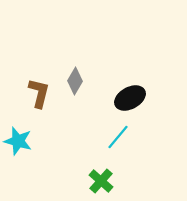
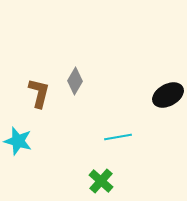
black ellipse: moved 38 px right, 3 px up
cyan line: rotated 40 degrees clockwise
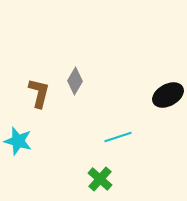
cyan line: rotated 8 degrees counterclockwise
green cross: moved 1 px left, 2 px up
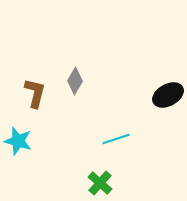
brown L-shape: moved 4 px left
cyan line: moved 2 px left, 2 px down
green cross: moved 4 px down
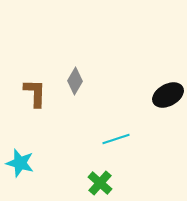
brown L-shape: rotated 12 degrees counterclockwise
cyan star: moved 2 px right, 22 px down
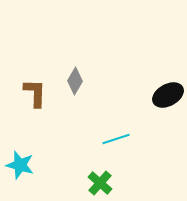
cyan star: moved 2 px down
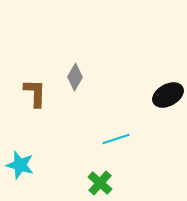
gray diamond: moved 4 px up
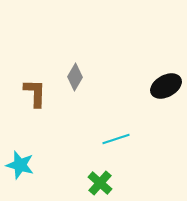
black ellipse: moved 2 px left, 9 px up
